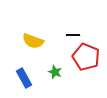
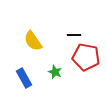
black line: moved 1 px right
yellow semicircle: rotated 35 degrees clockwise
red pentagon: rotated 12 degrees counterclockwise
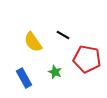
black line: moved 11 px left; rotated 32 degrees clockwise
yellow semicircle: moved 1 px down
red pentagon: moved 1 px right, 2 px down
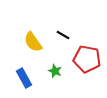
green star: moved 1 px up
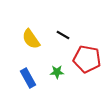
yellow semicircle: moved 2 px left, 3 px up
green star: moved 2 px right, 1 px down; rotated 24 degrees counterclockwise
blue rectangle: moved 4 px right
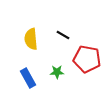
yellow semicircle: rotated 30 degrees clockwise
